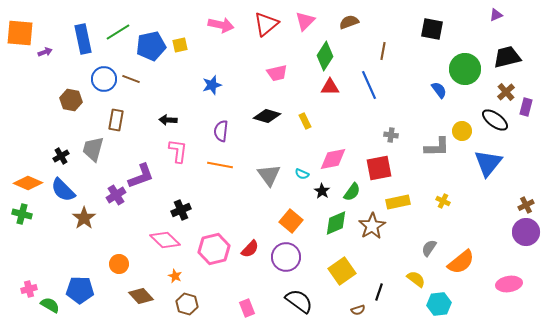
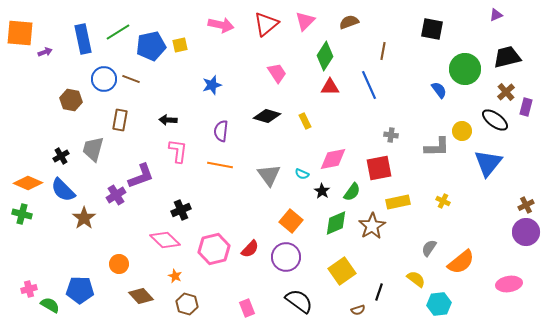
pink trapezoid at (277, 73): rotated 110 degrees counterclockwise
brown rectangle at (116, 120): moved 4 px right
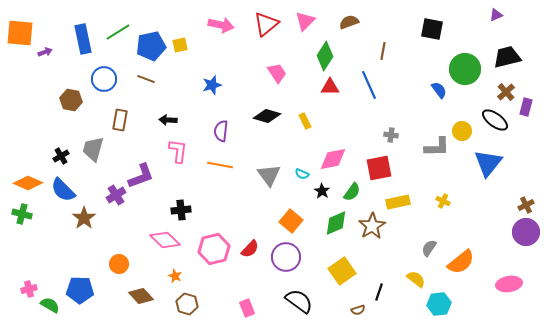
brown line at (131, 79): moved 15 px right
black cross at (181, 210): rotated 18 degrees clockwise
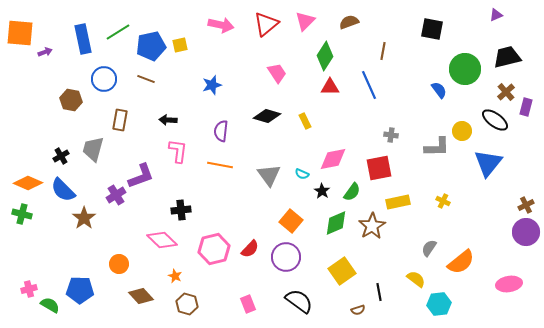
pink diamond at (165, 240): moved 3 px left
black line at (379, 292): rotated 30 degrees counterclockwise
pink rectangle at (247, 308): moved 1 px right, 4 px up
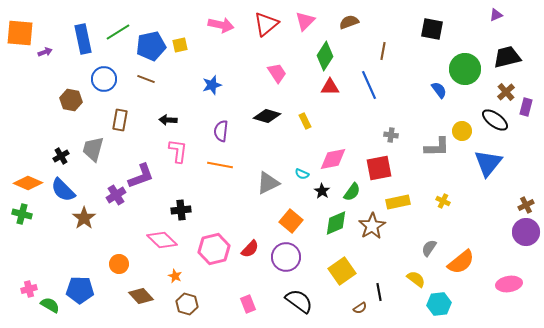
gray triangle at (269, 175): moved 1 px left, 8 px down; rotated 40 degrees clockwise
brown semicircle at (358, 310): moved 2 px right, 2 px up; rotated 16 degrees counterclockwise
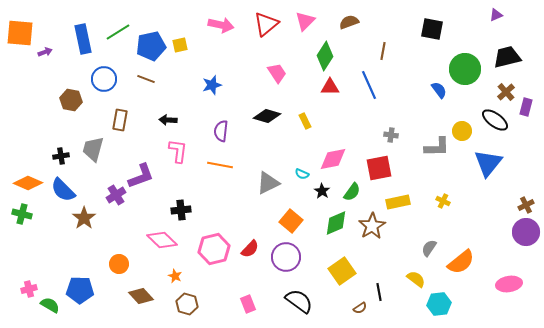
black cross at (61, 156): rotated 21 degrees clockwise
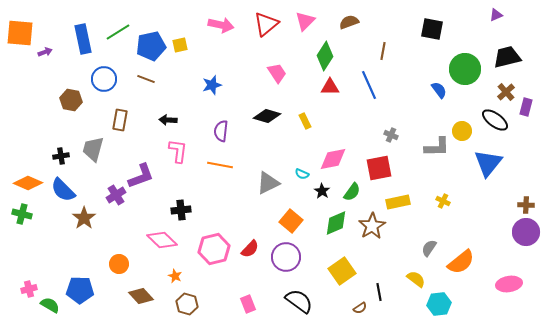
gray cross at (391, 135): rotated 16 degrees clockwise
brown cross at (526, 205): rotated 28 degrees clockwise
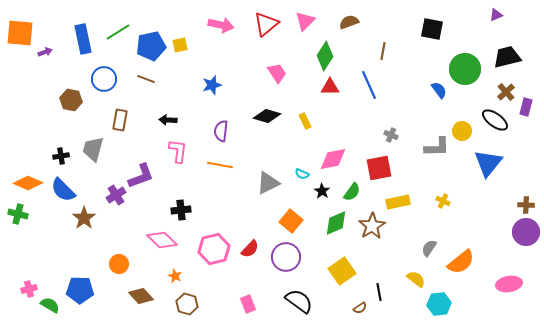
green cross at (22, 214): moved 4 px left
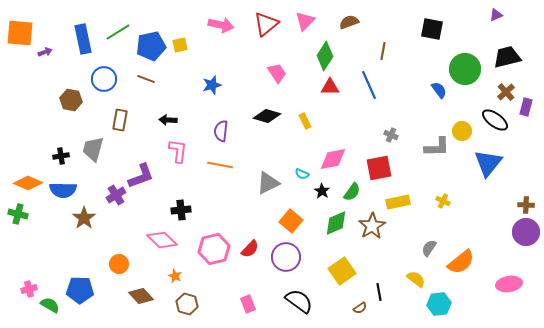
blue semicircle at (63, 190): rotated 44 degrees counterclockwise
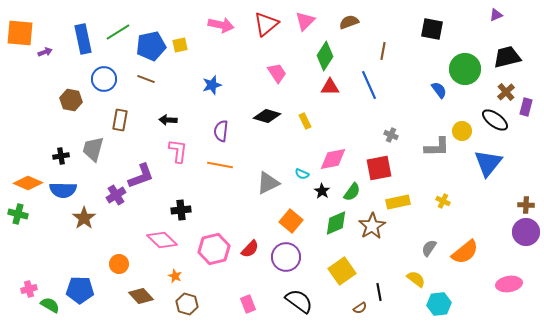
orange semicircle at (461, 262): moved 4 px right, 10 px up
